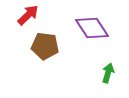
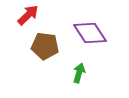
purple diamond: moved 2 px left, 5 px down
green arrow: moved 29 px left
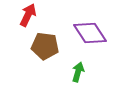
red arrow: rotated 20 degrees counterclockwise
green arrow: moved 1 px left, 1 px up
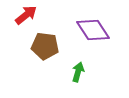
red arrow: moved 2 px left; rotated 25 degrees clockwise
purple diamond: moved 3 px right, 3 px up
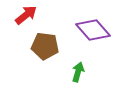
purple diamond: rotated 8 degrees counterclockwise
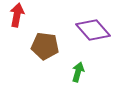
red arrow: moved 9 px left; rotated 40 degrees counterclockwise
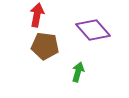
red arrow: moved 20 px right
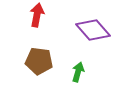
brown pentagon: moved 6 px left, 15 px down
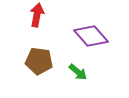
purple diamond: moved 2 px left, 6 px down
green arrow: rotated 114 degrees clockwise
